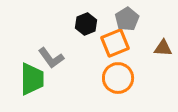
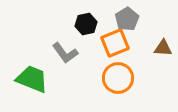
black hexagon: rotated 10 degrees clockwise
gray L-shape: moved 14 px right, 5 px up
green trapezoid: rotated 68 degrees counterclockwise
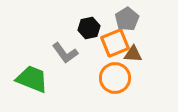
black hexagon: moved 3 px right, 4 px down
brown triangle: moved 30 px left, 6 px down
orange circle: moved 3 px left
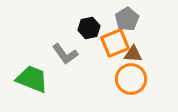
gray L-shape: moved 1 px down
orange circle: moved 16 px right, 1 px down
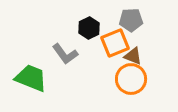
gray pentagon: moved 4 px right, 1 px down; rotated 30 degrees clockwise
black hexagon: rotated 15 degrees counterclockwise
brown triangle: moved 2 px down; rotated 18 degrees clockwise
green trapezoid: moved 1 px left, 1 px up
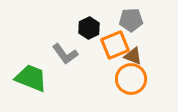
orange square: moved 2 px down
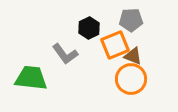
green trapezoid: rotated 16 degrees counterclockwise
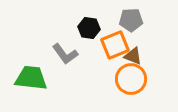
black hexagon: rotated 25 degrees counterclockwise
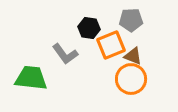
orange square: moved 4 px left
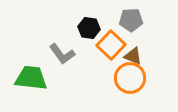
orange square: rotated 24 degrees counterclockwise
gray L-shape: moved 3 px left
orange circle: moved 1 px left, 1 px up
